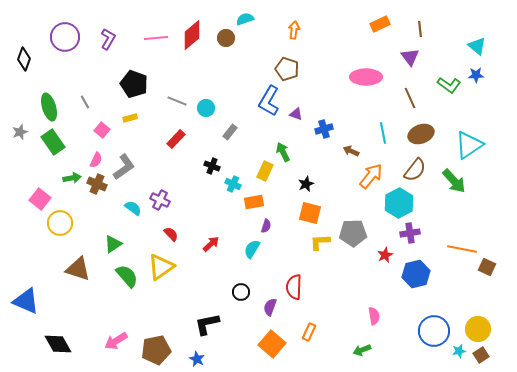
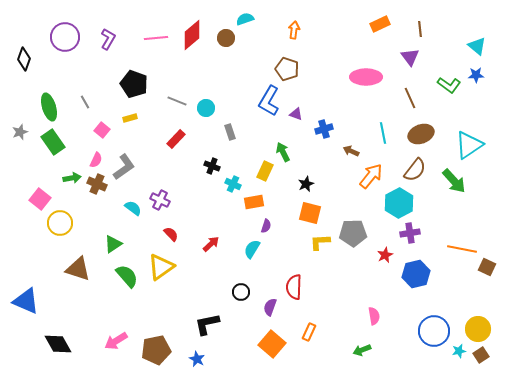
gray rectangle at (230, 132): rotated 56 degrees counterclockwise
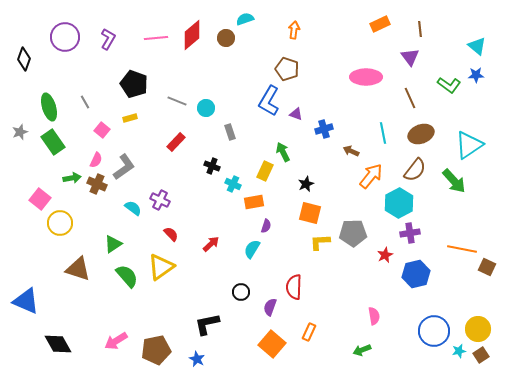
red rectangle at (176, 139): moved 3 px down
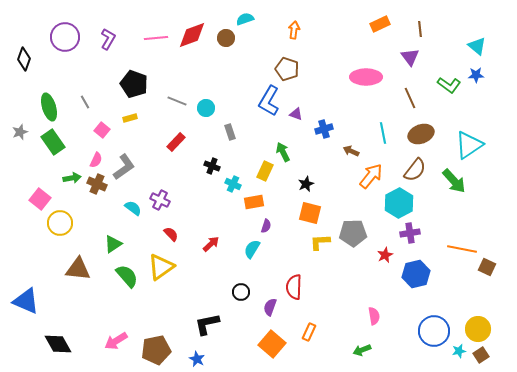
red diamond at (192, 35): rotated 20 degrees clockwise
brown triangle at (78, 269): rotated 12 degrees counterclockwise
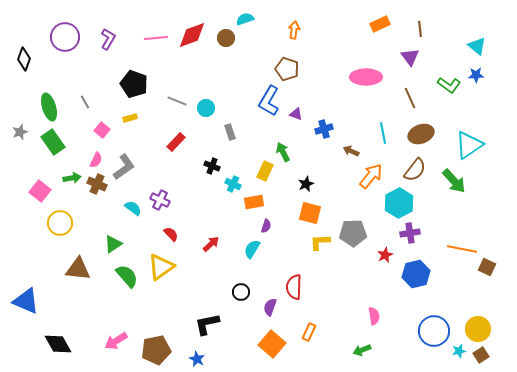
pink square at (40, 199): moved 8 px up
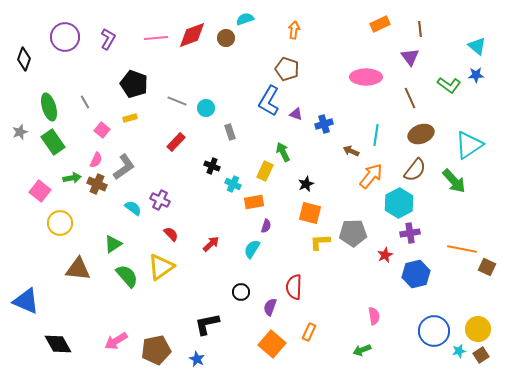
blue cross at (324, 129): moved 5 px up
cyan line at (383, 133): moved 7 px left, 2 px down; rotated 20 degrees clockwise
